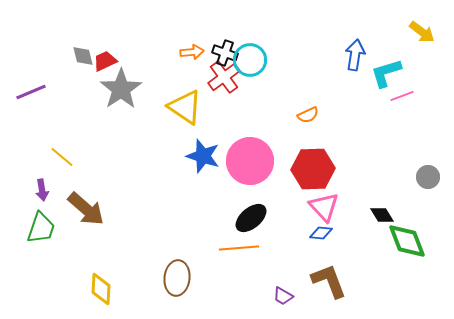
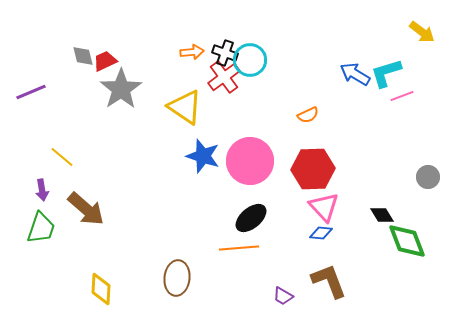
blue arrow: moved 19 px down; rotated 68 degrees counterclockwise
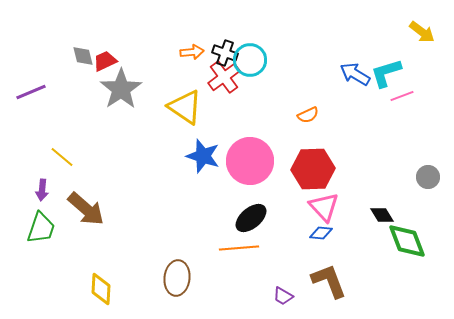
purple arrow: rotated 15 degrees clockwise
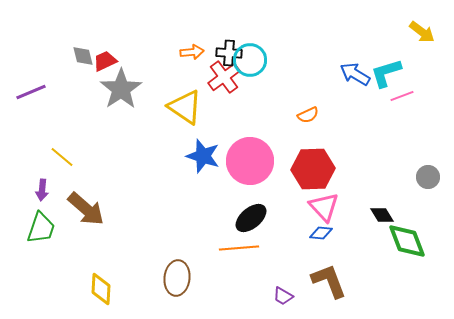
black cross: moved 4 px right; rotated 15 degrees counterclockwise
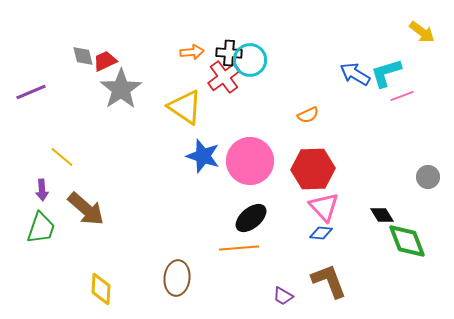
purple arrow: rotated 10 degrees counterclockwise
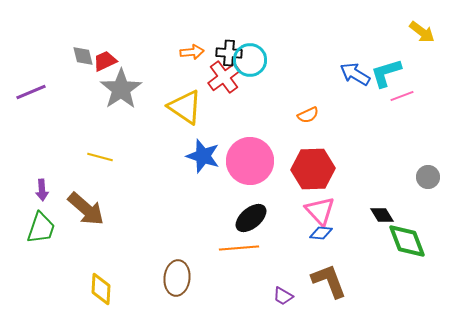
yellow line: moved 38 px right; rotated 25 degrees counterclockwise
pink triangle: moved 4 px left, 4 px down
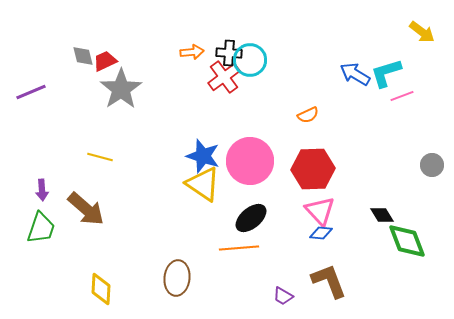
yellow triangle: moved 18 px right, 77 px down
gray circle: moved 4 px right, 12 px up
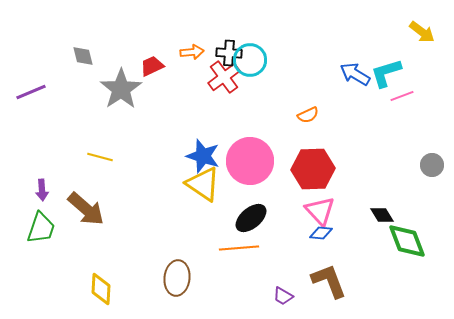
red trapezoid: moved 47 px right, 5 px down
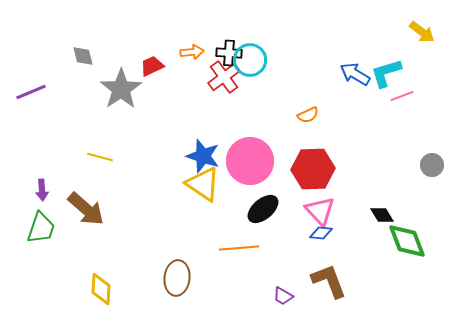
black ellipse: moved 12 px right, 9 px up
